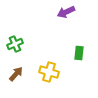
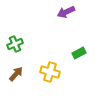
green rectangle: rotated 56 degrees clockwise
yellow cross: moved 1 px right
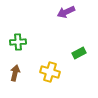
green cross: moved 3 px right, 2 px up; rotated 21 degrees clockwise
brown arrow: moved 1 px left, 1 px up; rotated 28 degrees counterclockwise
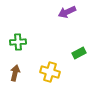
purple arrow: moved 1 px right
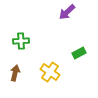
purple arrow: rotated 18 degrees counterclockwise
green cross: moved 3 px right, 1 px up
yellow cross: rotated 18 degrees clockwise
